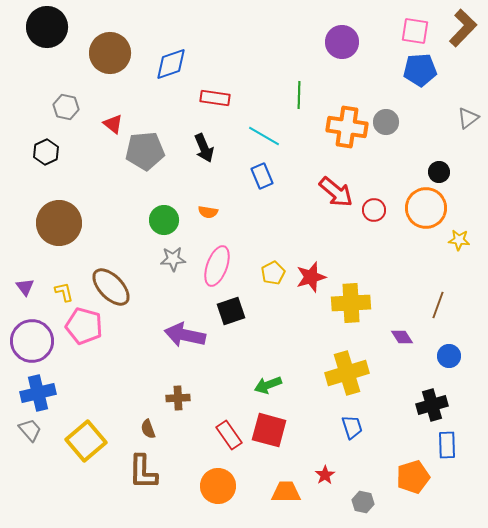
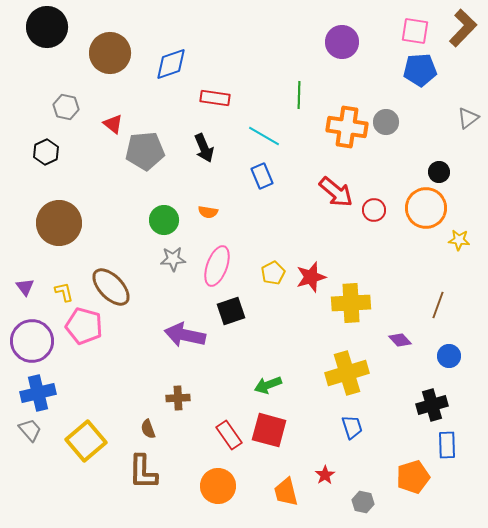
purple diamond at (402, 337): moved 2 px left, 3 px down; rotated 10 degrees counterclockwise
orange trapezoid at (286, 492): rotated 104 degrees counterclockwise
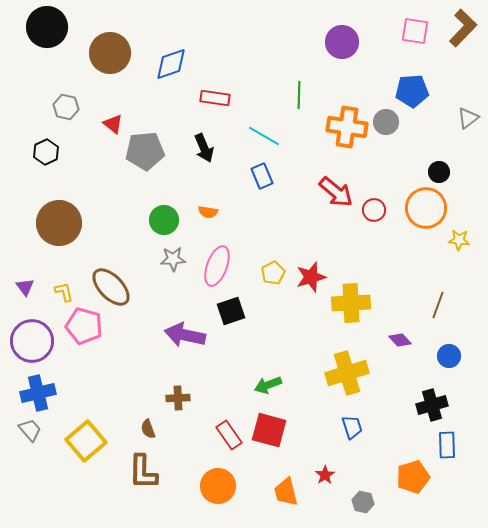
blue pentagon at (420, 70): moved 8 px left, 21 px down
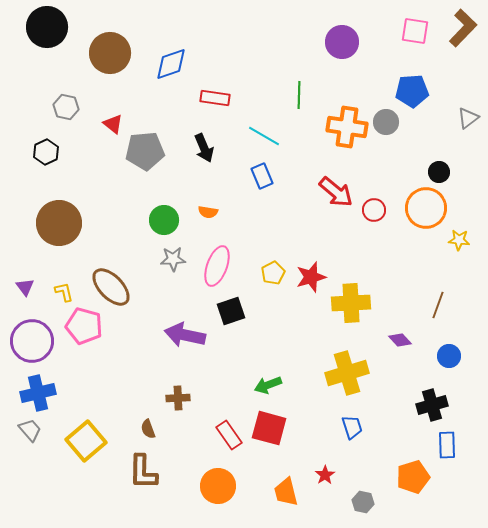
red square at (269, 430): moved 2 px up
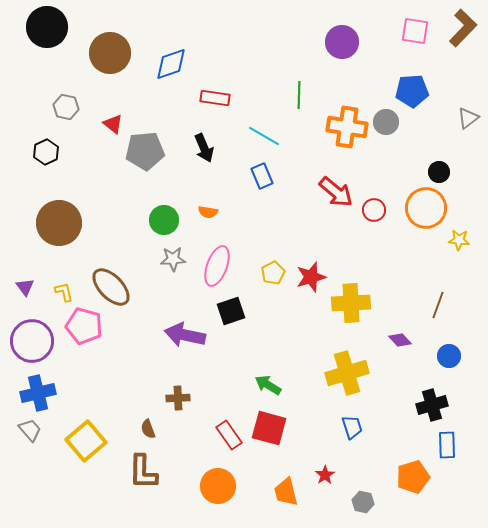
green arrow at (268, 385): rotated 52 degrees clockwise
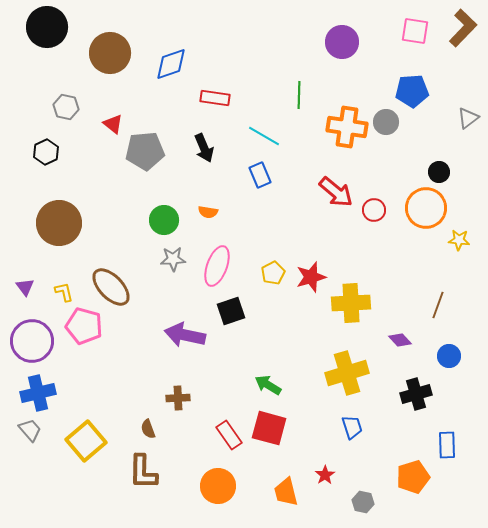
blue rectangle at (262, 176): moved 2 px left, 1 px up
black cross at (432, 405): moved 16 px left, 11 px up
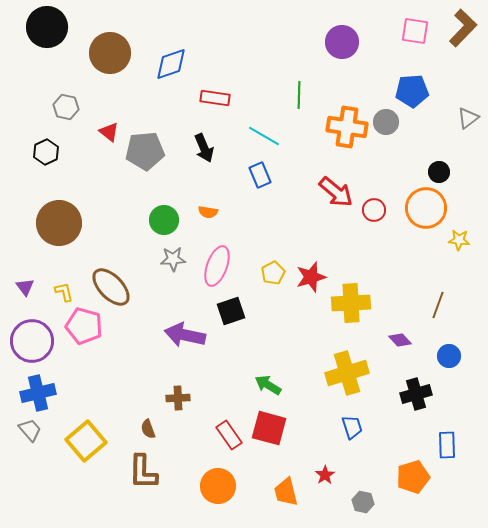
red triangle at (113, 124): moved 4 px left, 8 px down
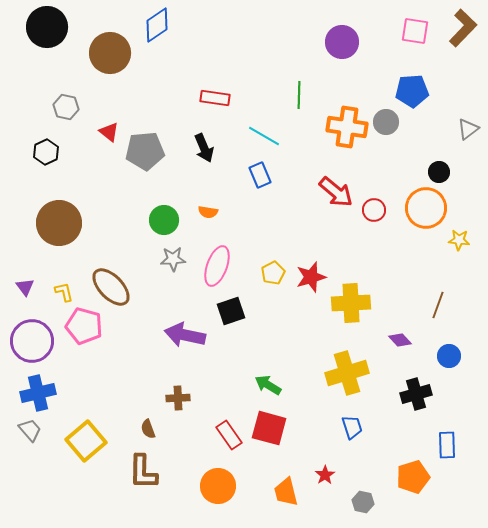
blue diamond at (171, 64): moved 14 px left, 39 px up; rotated 15 degrees counterclockwise
gray triangle at (468, 118): moved 11 px down
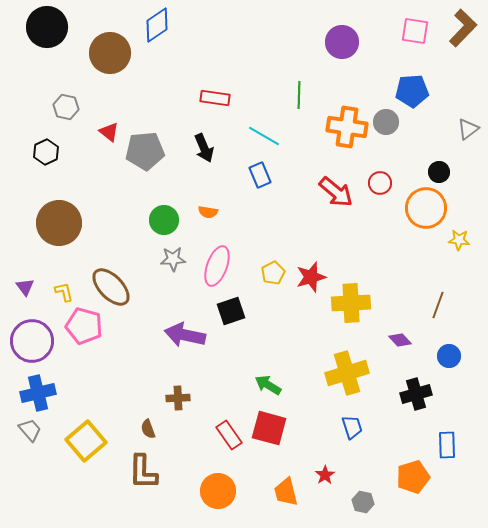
red circle at (374, 210): moved 6 px right, 27 px up
orange circle at (218, 486): moved 5 px down
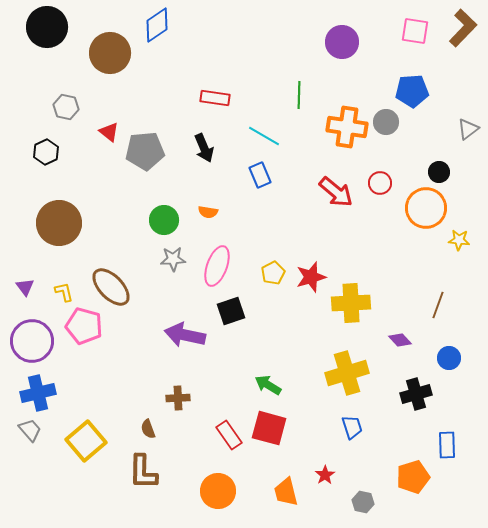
blue circle at (449, 356): moved 2 px down
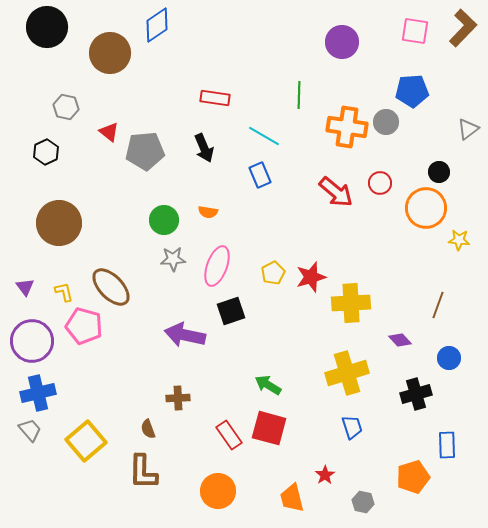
orange trapezoid at (286, 492): moved 6 px right, 6 px down
